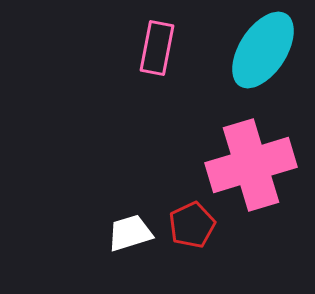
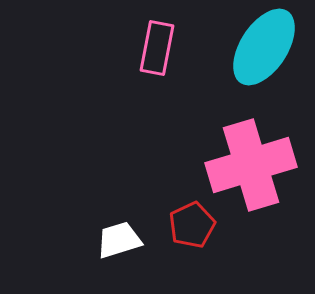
cyan ellipse: moved 1 px right, 3 px up
white trapezoid: moved 11 px left, 7 px down
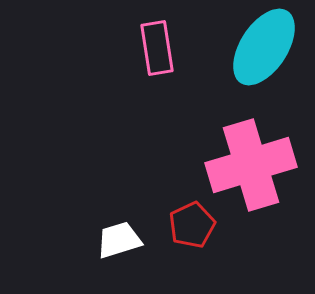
pink rectangle: rotated 20 degrees counterclockwise
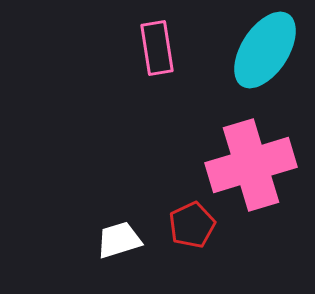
cyan ellipse: moved 1 px right, 3 px down
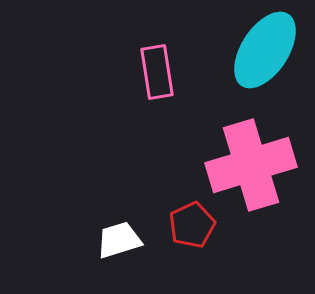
pink rectangle: moved 24 px down
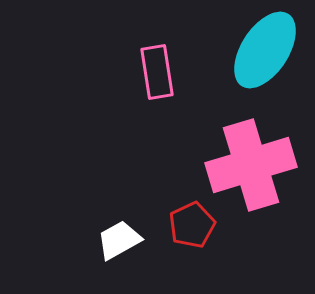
white trapezoid: rotated 12 degrees counterclockwise
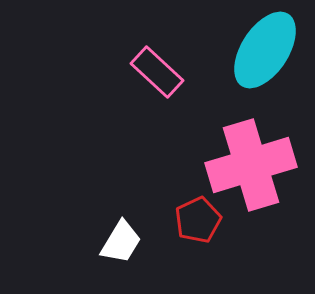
pink rectangle: rotated 38 degrees counterclockwise
red pentagon: moved 6 px right, 5 px up
white trapezoid: moved 2 px right, 2 px down; rotated 150 degrees clockwise
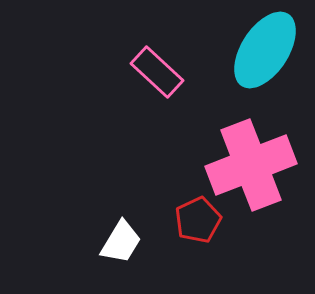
pink cross: rotated 4 degrees counterclockwise
